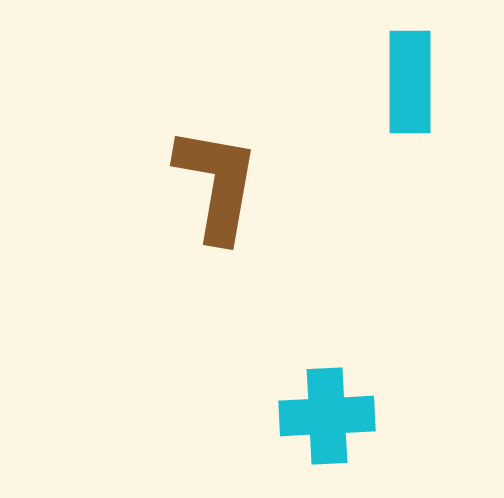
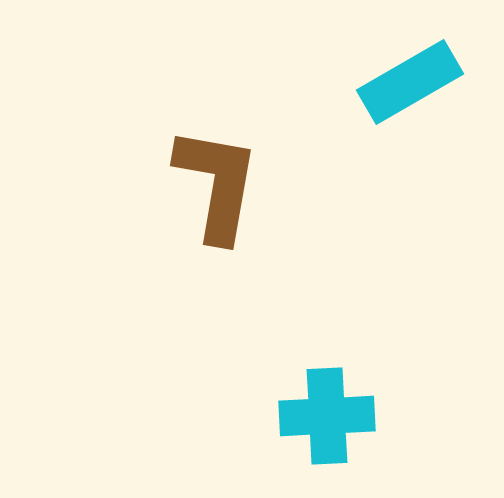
cyan rectangle: rotated 60 degrees clockwise
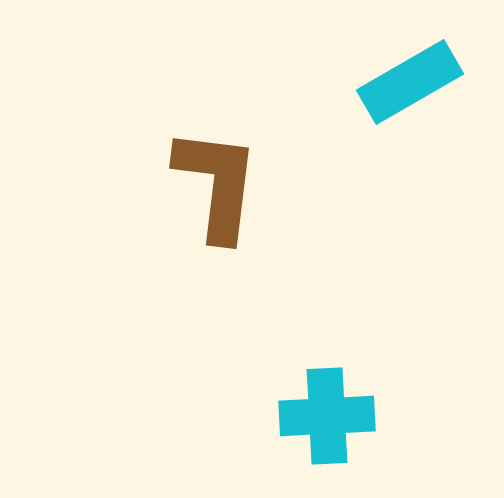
brown L-shape: rotated 3 degrees counterclockwise
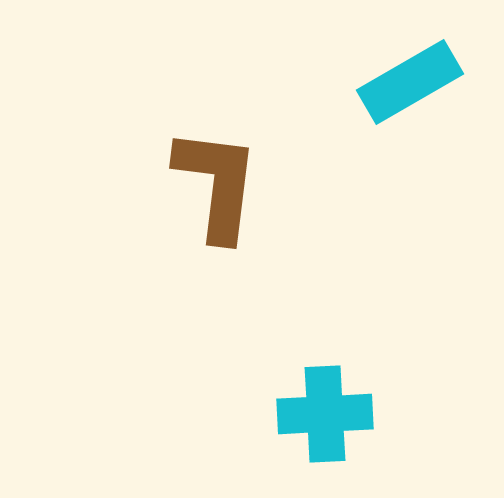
cyan cross: moved 2 px left, 2 px up
